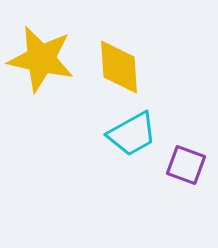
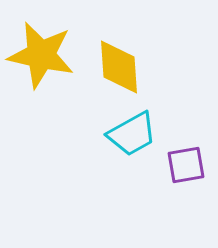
yellow star: moved 4 px up
purple square: rotated 30 degrees counterclockwise
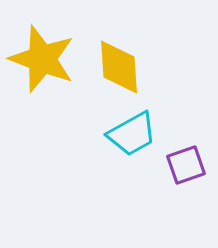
yellow star: moved 1 px right, 4 px down; rotated 8 degrees clockwise
purple square: rotated 9 degrees counterclockwise
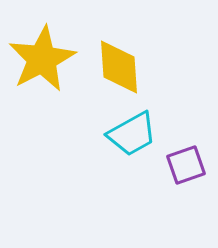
yellow star: rotated 24 degrees clockwise
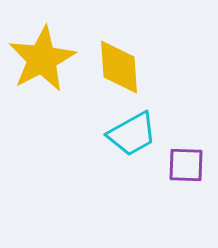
purple square: rotated 21 degrees clockwise
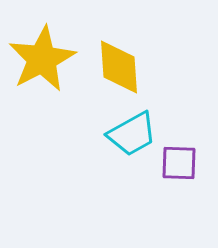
purple square: moved 7 px left, 2 px up
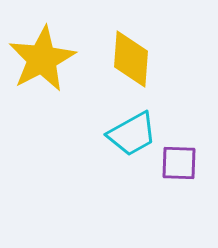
yellow diamond: moved 12 px right, 8 px up; rotated 8 degrees clockwise
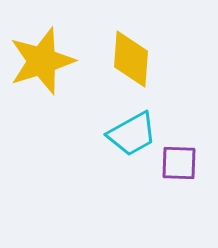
yellow star: moved 2 px down; rotated 10 degrees clockwise
